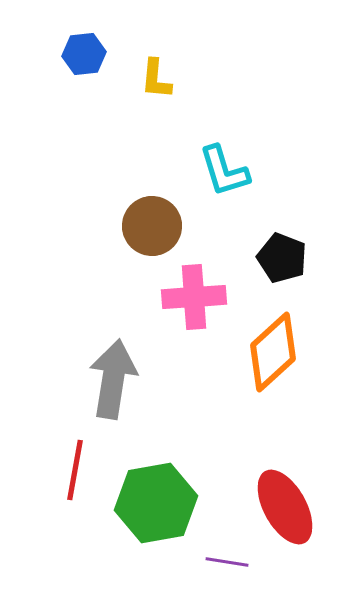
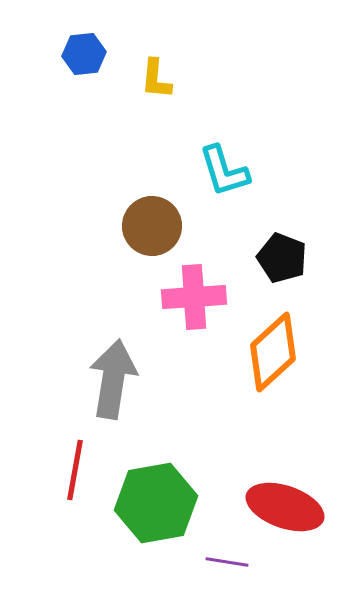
red ellipse: rotated 42 degrees counterclockwise
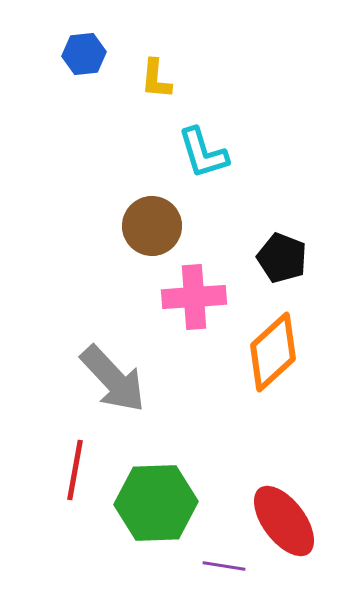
cyan L-shape: moved 21 px left, 18 px up
gray arrow: rotated 128 degrees clockwise
green hexagon: rotated 8 degrees clockwise
red ellipse: moved 1 px left, 14 px down; rotated 34 degrees clockwise
purple line: moved 3 px left, 4 px down
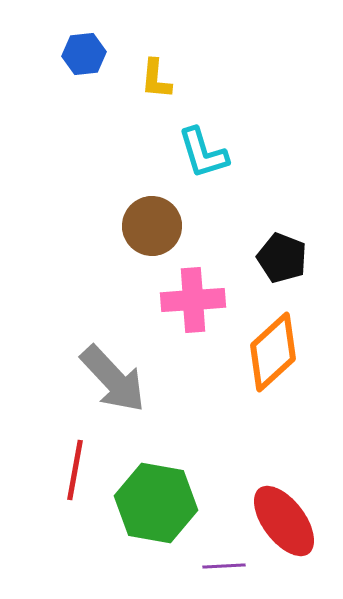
pink cross: moved 1 px left, 3 px down
green hexagon: rotated 12 degrees clockwise
purple line: rotated 12 degrees counterclockwise
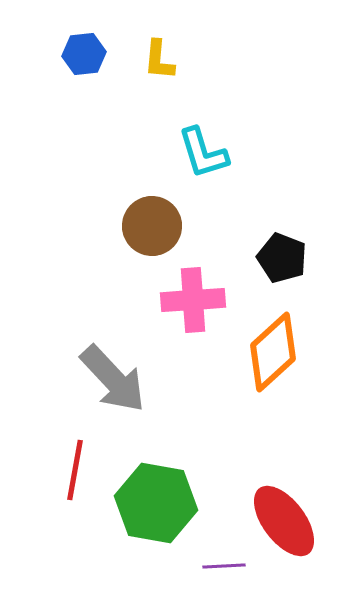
yellow L-shape: moved 3 px right, 19 px up
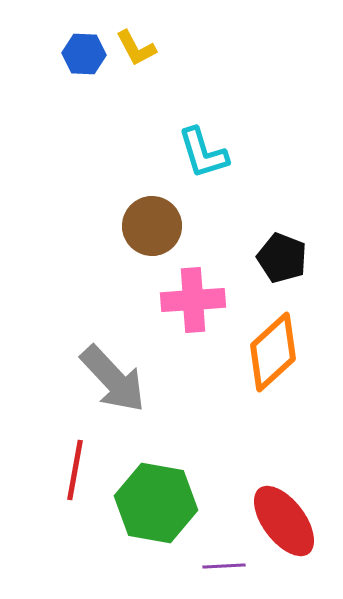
blue hexagon: rotated 9 degrees clockwise
yellow L-shape: moved 23 px left, 12 px up; rotated 33 degrees counterclockwise
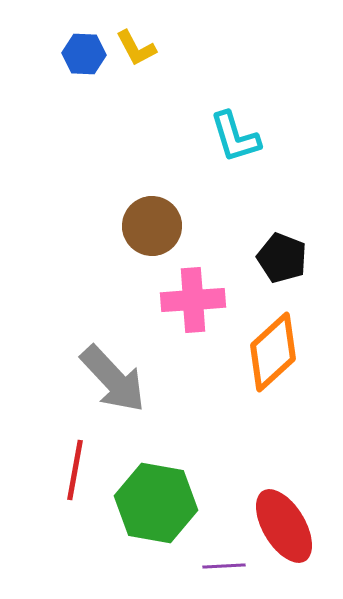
cyan L-shape: moved 32 px right, 16 px up
red ellipse: moved 5 px down; rotated 6 degrees clockwise
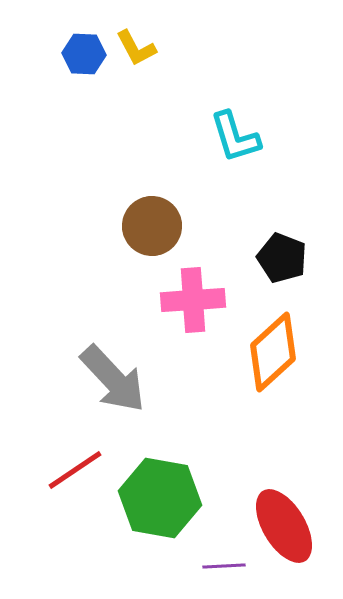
red line: rotated 46 degrees clockwise
green hexagon: moved 4 px right, 5 px up
